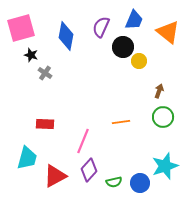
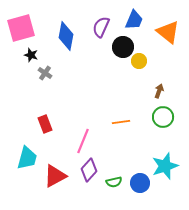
red rectangle: rotated 66 degrees clockwise
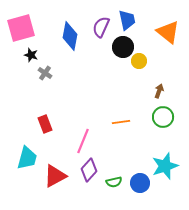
blue trapezoid: moved 7 px left; rotated 35 degrees counterclockwise
blue diamond: moved 4 px right
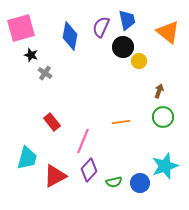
red rectangle: moved 7 px right, 2 px up; rotated 18 degrees counterclockwise
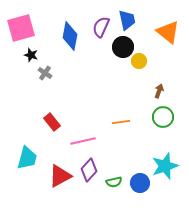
pink line: rotated 55 degrees clockwise
red triangle: moved 5 px right
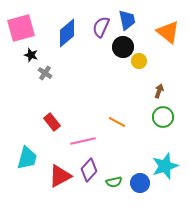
blue diamond: moved 3 px left, 3 px up; rotated 40 degrees clockwise
orange line: moved 4 px left; rotated 36 degrees clockwise
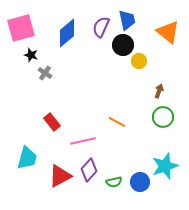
black circle: moved 2 px up
blue circle: moved 1 px up
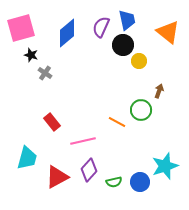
green circle: moved 22 px left, 7 px up
red triangle: moved 3 px left, 1 px down
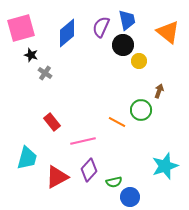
blue circle: moved 10 px left, 15 px down
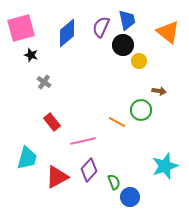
gray cross: moved 1 px left, 9 px down
brown arrow: rotated 80 degrees clockwise
green semicircle: rotated 98 degrees counterclockwise
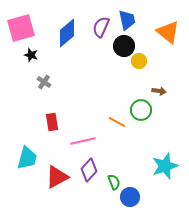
black circle: moved 1 px right, 1 px down
red rectangle: rotated 30 degrees clockwise
